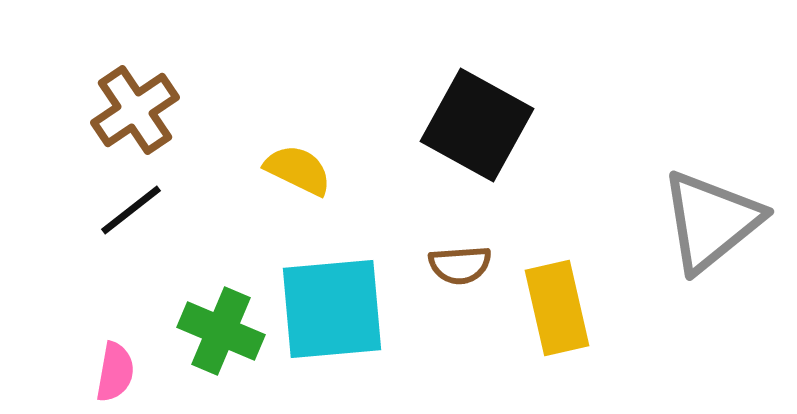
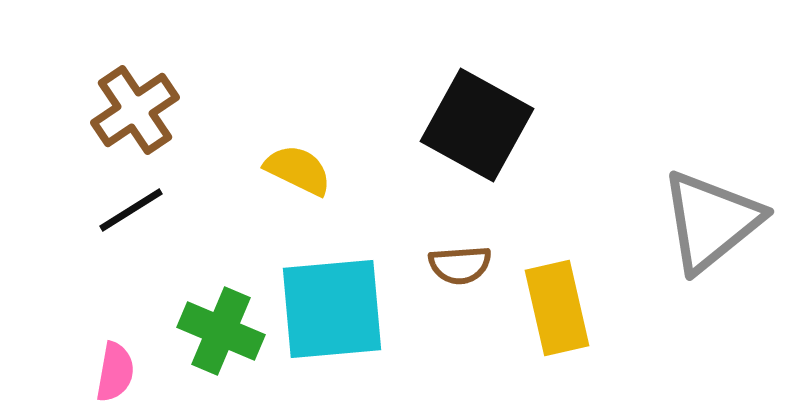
black line: rotated 6 degrees clockwise
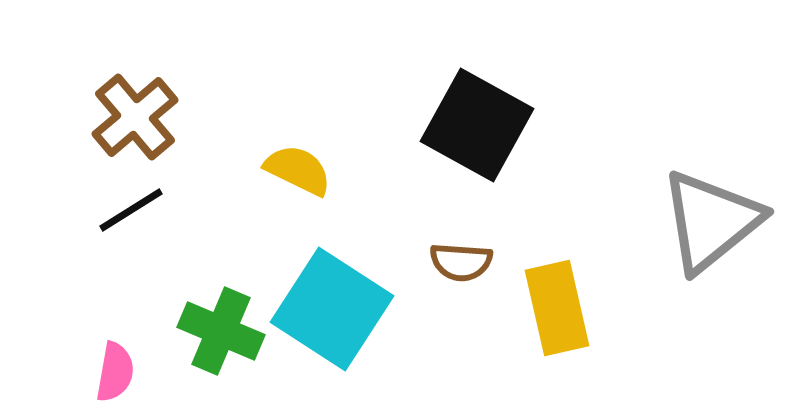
brown cross: moved 7 px down; rotated 6 degrees counterclockwise
brown semicircle: moved 1 px right, 3 px up; rotated 8 degrees clockwise
cyan square: rotated 38 degrees clockwise
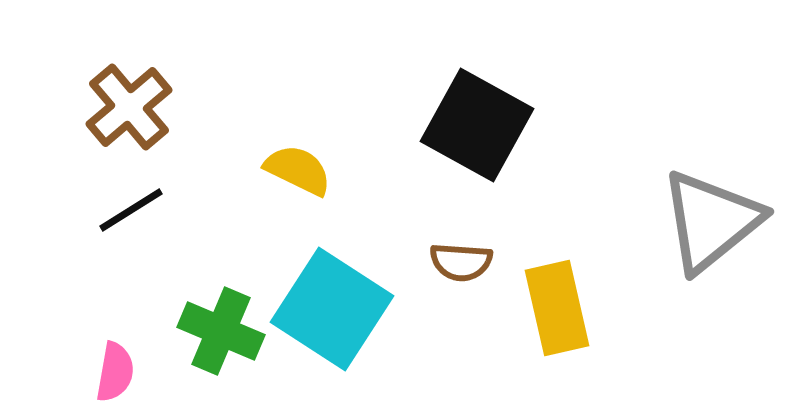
brown cross: moved 6 px left, 10 px up
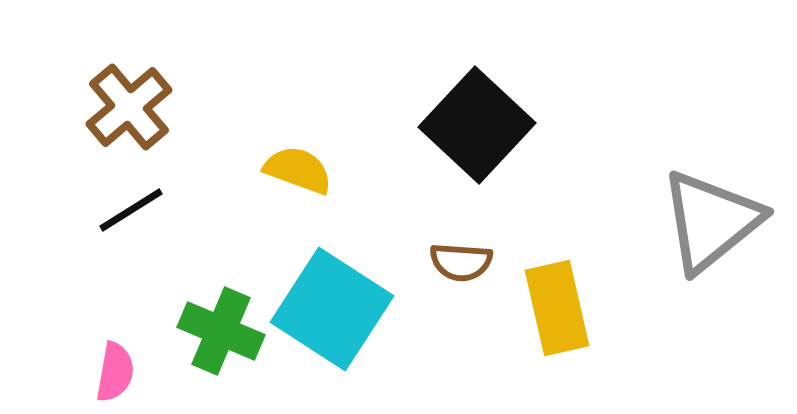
black square: rotated 14 degrees clockwise
yellow semicircle: rotated 6 degrees counterclockwise
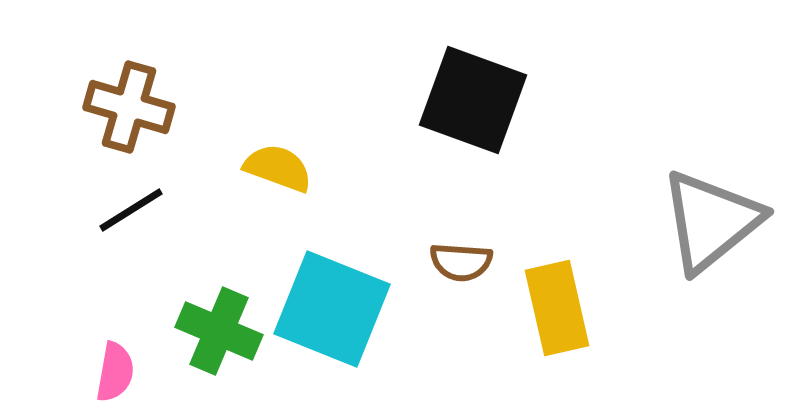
brown cross: rotated 34 degrees counterclockwise
black square: moved 4 px left, 25 px up; rotated 23 degrees counterclockwise
yellow semicircle: moved 20 px left, 2 px up
cyan square: rotated 11 degrees counterclockwise
green cross: moved 2 px left
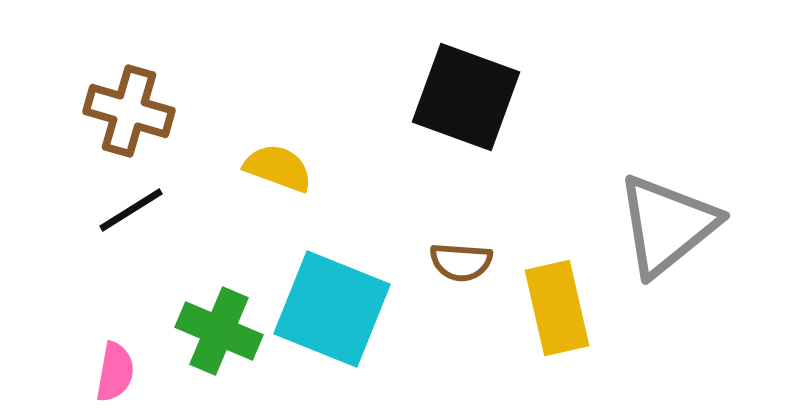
black square: moved 7 px left, 3 px up
brown cross: moved 4 px down
gray triangle: moved 44 px left, 4 px down
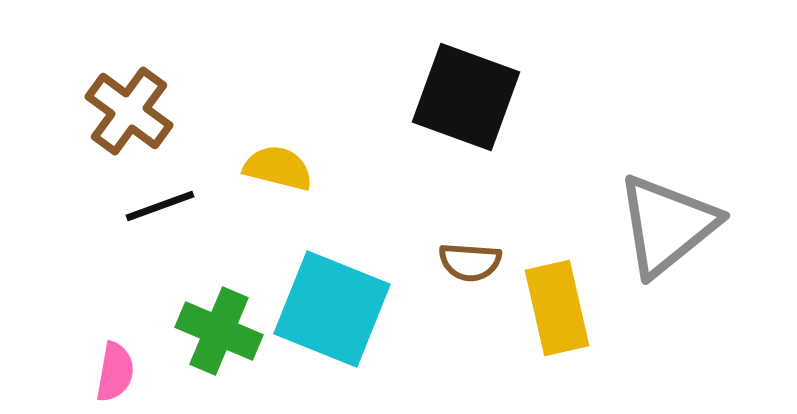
brown cross: rotated 20 degrees clockwise
yellow semicircle: rotated 6 degrees counterclockwise
black line: moved 29 px right, 4 px up; rotated 12 degrees clockwise
brown semicircle: moved 9 px right
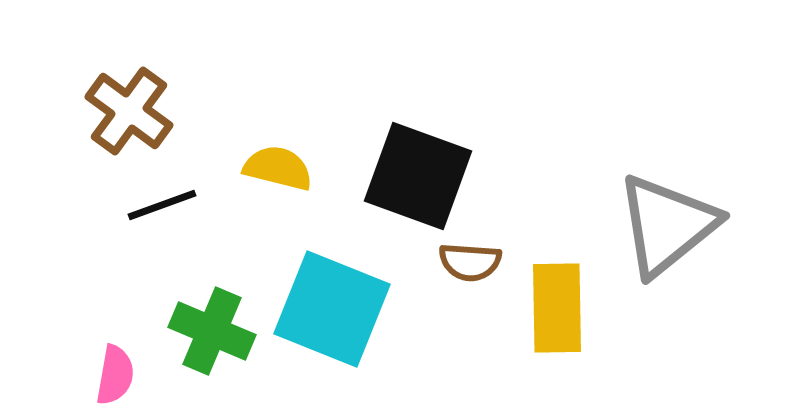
black square: moved 48 px left, 79 px down
black line: moved 2 px right, 1 px up
yellow rectangle: rotated 12 degrees clockwise
green cross: moved 7 px left
pink semicircle: moved 3 px down
